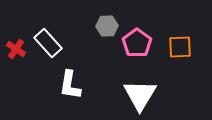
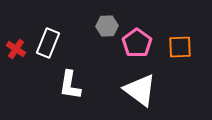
white rectangle: rotated 64 degrees clockwise
white triangle: moved 5 px up; rotated 24 degrees counterclockwise
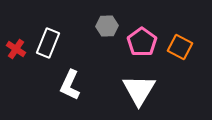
pink pentagon: moved 5 px right, 1 px up
orange square: rotated 30 degrees clockwise
white L-shape: rotated 16 degrees clockwise
white triangle: moved 1 px left; rotated 24 degrees clockwise
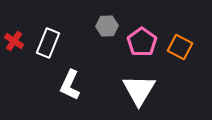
red cross: moved 2 px left, 8 px up
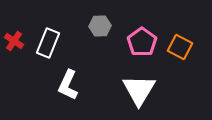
gray hexagon: moved 7 px left
white L-shape: moved 2 px left
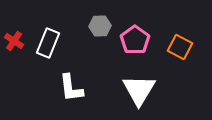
pink pentagon: moved 7 px left, 2 px up
white L-shape: moved 3 px right, 3 px down; rotated 32 degrees counterclockwise
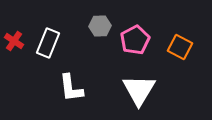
pink pentagon: rotated 8 degrees clockwise
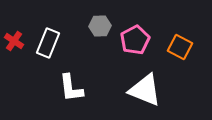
white triangle: moved 6 px right; rotated 39 degrees counterclockwise
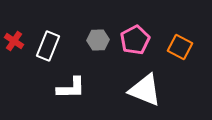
gray hexagon: moved 2 px left, 14 px down
white rectangle: moved 3 px down
white L-shape: rotated 84 degrees counterclockwise
